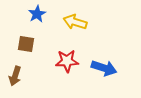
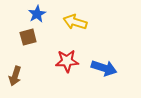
brown square: moved 2 px right, 7 px up; rotated 24 degrees counterclockwise
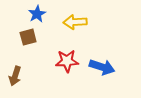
yellow arrow: rotated 20 degrees counterclockwise
blue arrow: moved 2 px left, 1 px up
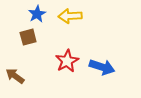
yellow arrow: moved 5 px left, 6 px up
red star: rotated 25 degrees counterclockwise
brown arrow: rotated 108 degrees clockwise
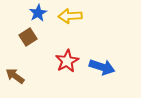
blue star: moved 1 px right, 1 px up
brown square: rotated 18 degrees counterclockwise
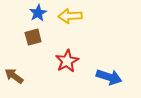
brown square: moved 5 px right; rotated 18 degrees clockwise
blue arrow: moved 7 px right, 10 px down
brown arrow: moved 1 px left
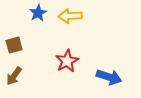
brown square: moved 19 px left, 8 px down
brown arrow: rotated 90 degrees counterclockwise
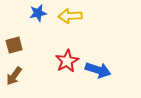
blue star: rotated 18 degrees clockwise
blue arrow: moved 11 px left, 7 px up
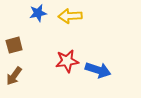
red star: rotated 20 degrees clockwise
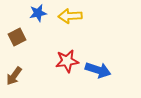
brown square: moved 3 px right, 8 px up; rotated 12 degrees counterclockwise
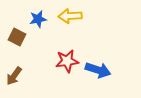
blue star: moved 6 px down
brown square: rotated 36 degrees counterclockwise
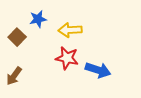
yellow arrow: moved 14 px down
brown square: rotated 18 degrees clockwise
red star: moved 3 px up; rotated 20 degrees clockwise
